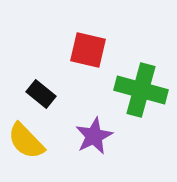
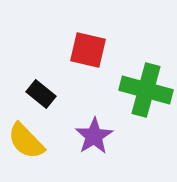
green cross: moved 5 px right
purple star: rotated 6 degrees counterclockwise
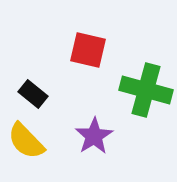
black rectangle: moved 8 px left
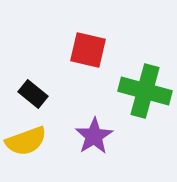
green cross: moved 1 px left, 1 px down
yellow semicircle: rotated 66 degrees counterclockwise
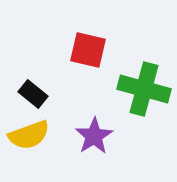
green cross: moved 1 px left, 2 px up
yellow semicircle: moved 3 px right, 6 px up
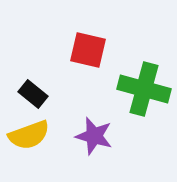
purple star: rotated 24 degrees counterclockwise
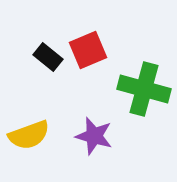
red square: rotated 36 degrees counterclockwise
black rectangle: moved 15 px right, 37 px up
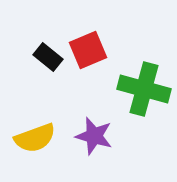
yellow semicircle: moved 6 px right, 3 px down
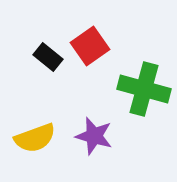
red square: moved 2 px right, 4 px up; rotated 12 degrees counterclockwise
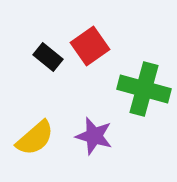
yellow semicircle: rotated 21 degrees counterclockwise
